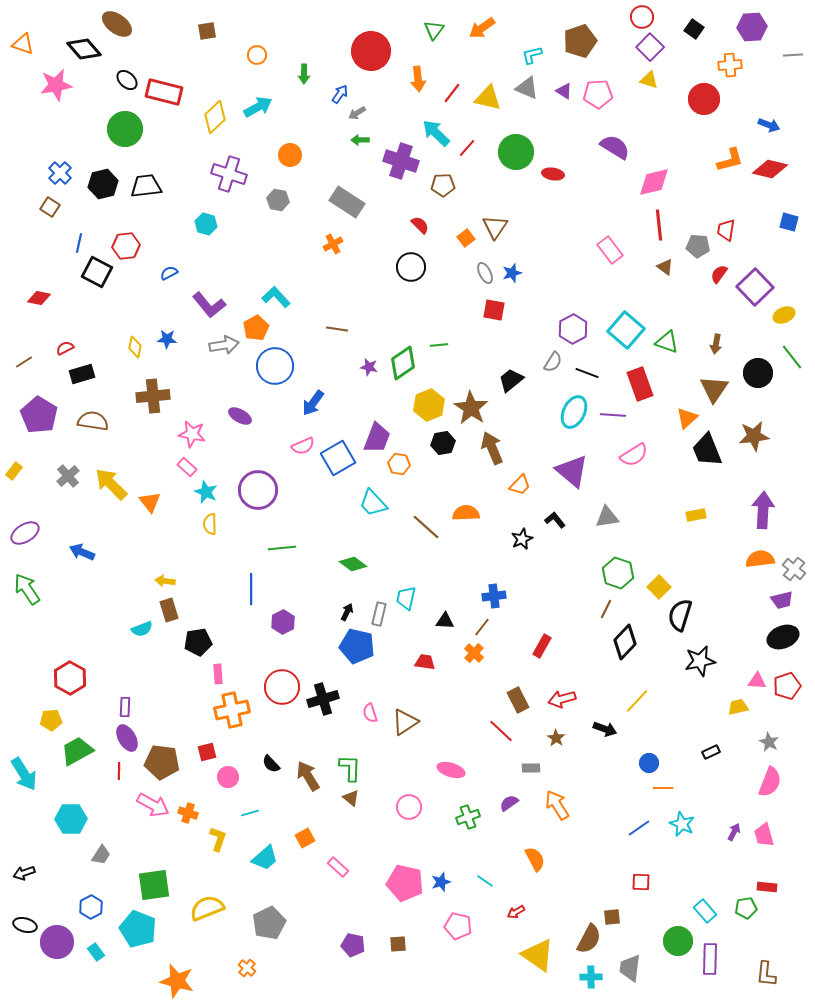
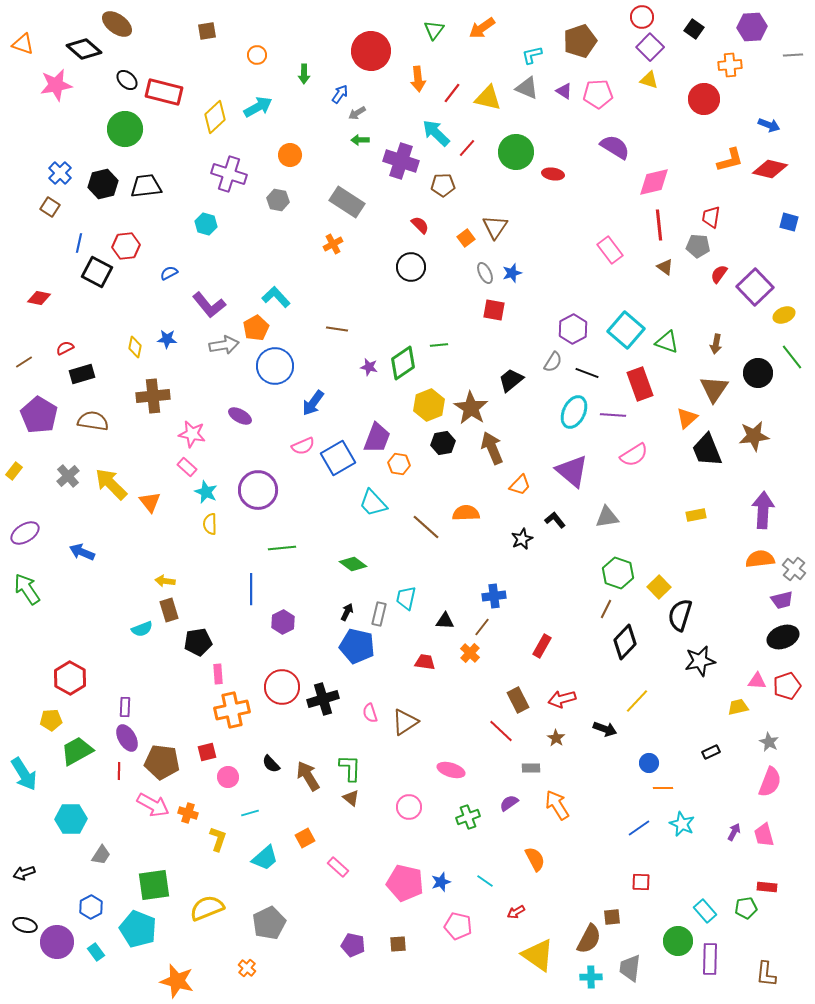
black diamond at (84, 49): rotated 8 degrees counterclockwise
red trapezoid at (726, 230): moved 15 px left, 13 px up
orange cross at (474, 653): moved 4 px left
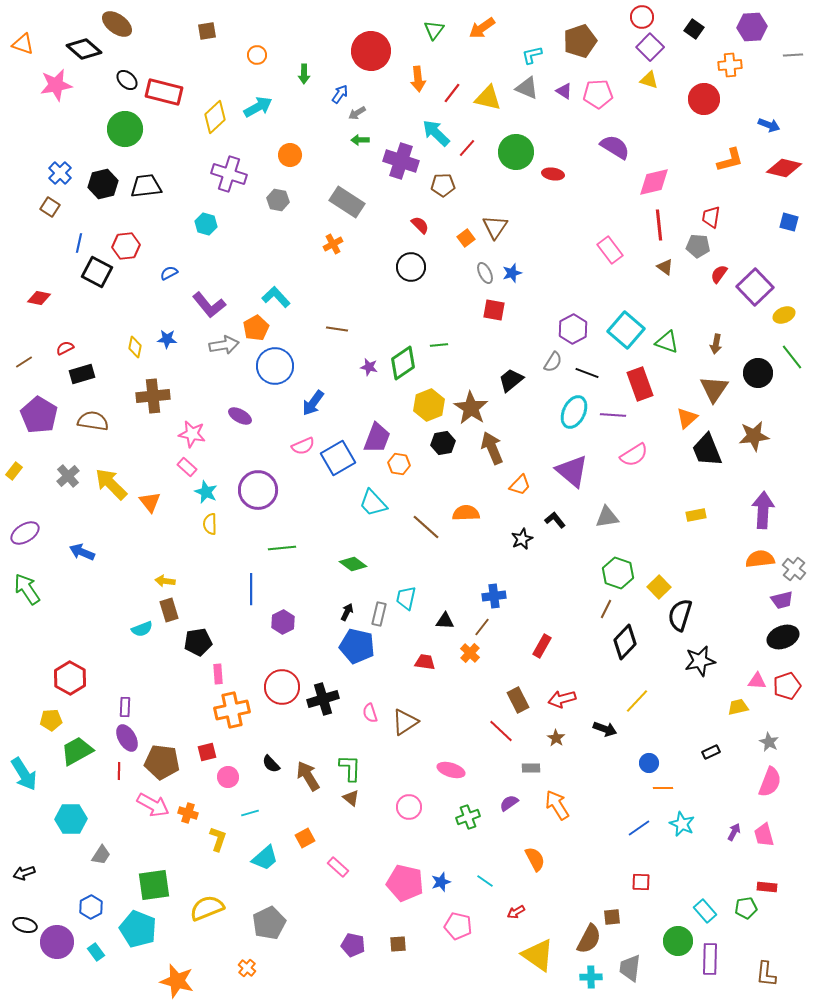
red diamond at (770, 169): moved 14 px right, 1 px up
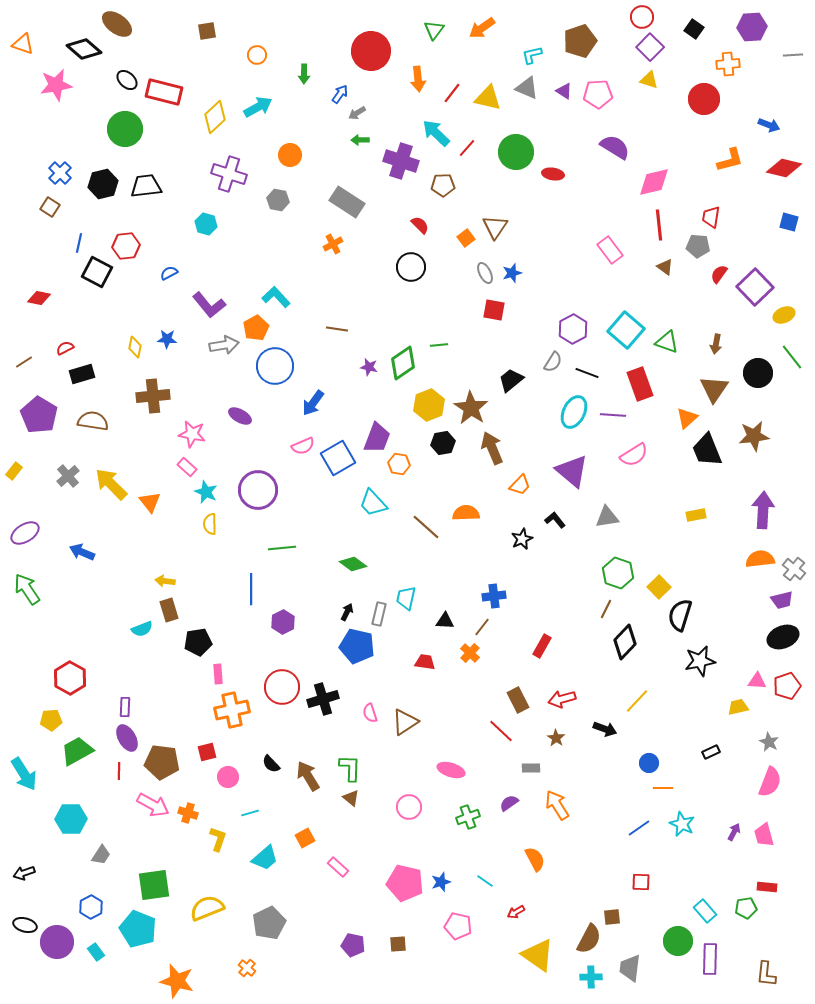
orange cross at (730, 65): moved 2 px left, 1 px up
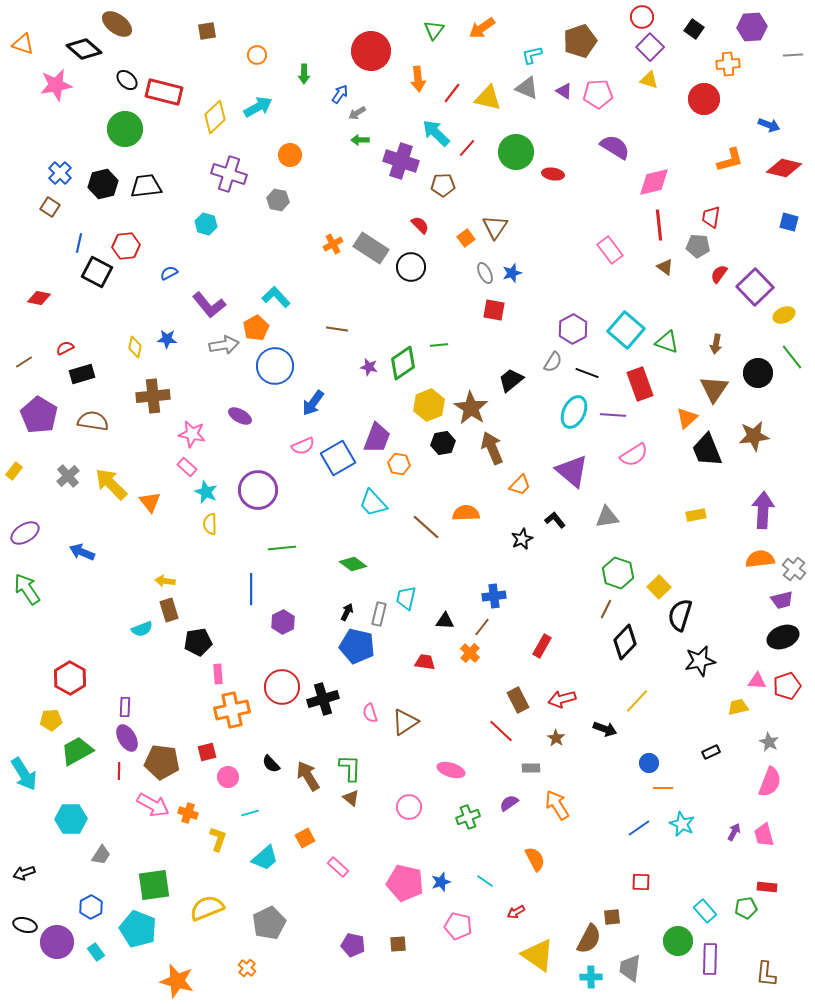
gray rectangle at (347, 202): moved 24 px right, 46 px down
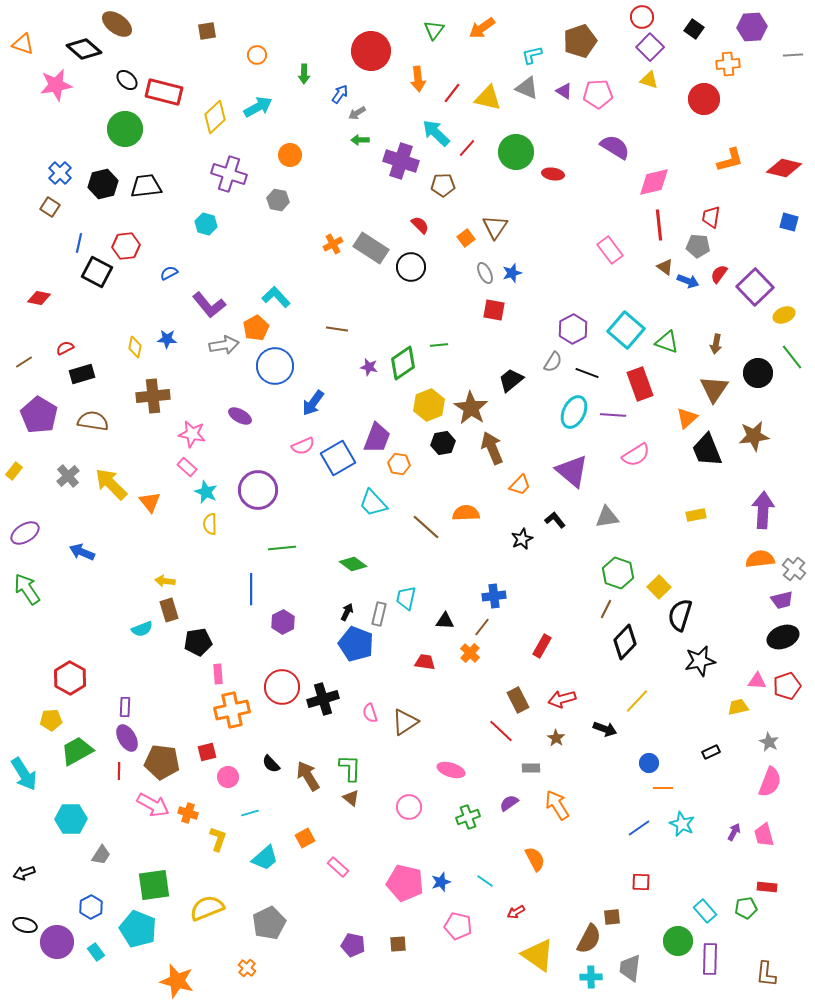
blue arrow at (769, 125): moved 81 px left, 156 px down
pink semicircle at (634, 455): moved 2 px right
blue pentagon at (357, 646): moved 1 px left, 2 px up; rotated 8 degrees clockwise
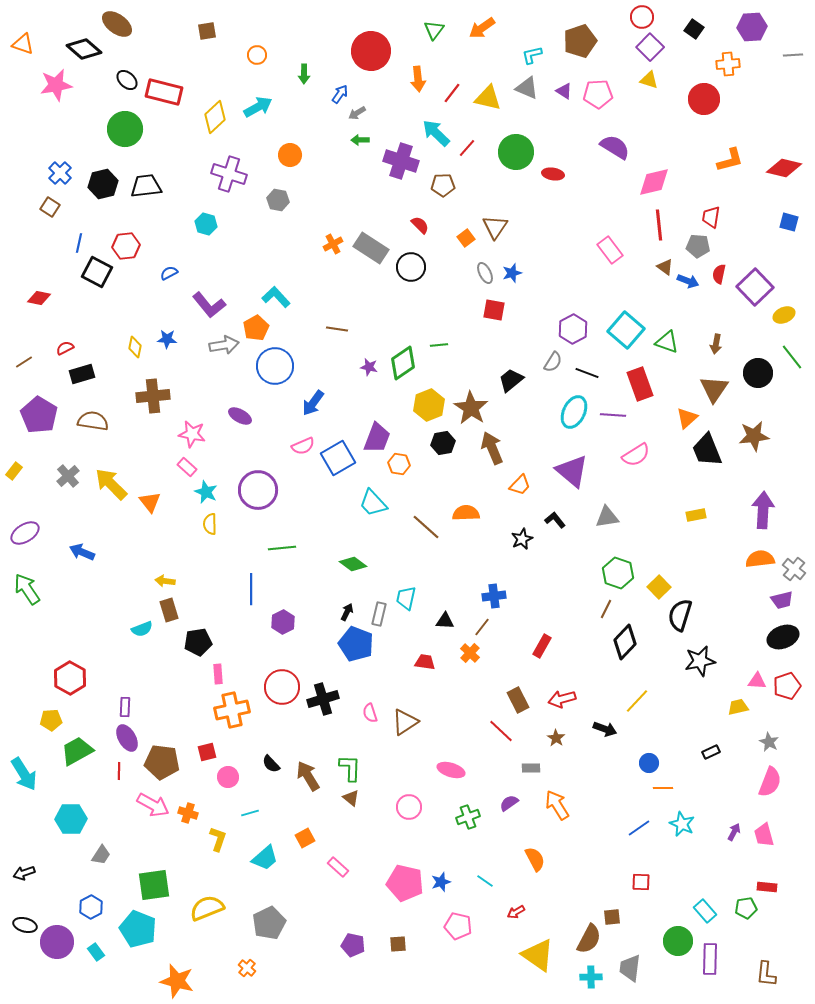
red semicircle at (719, 274): rotated 24 degrees counterclockwise
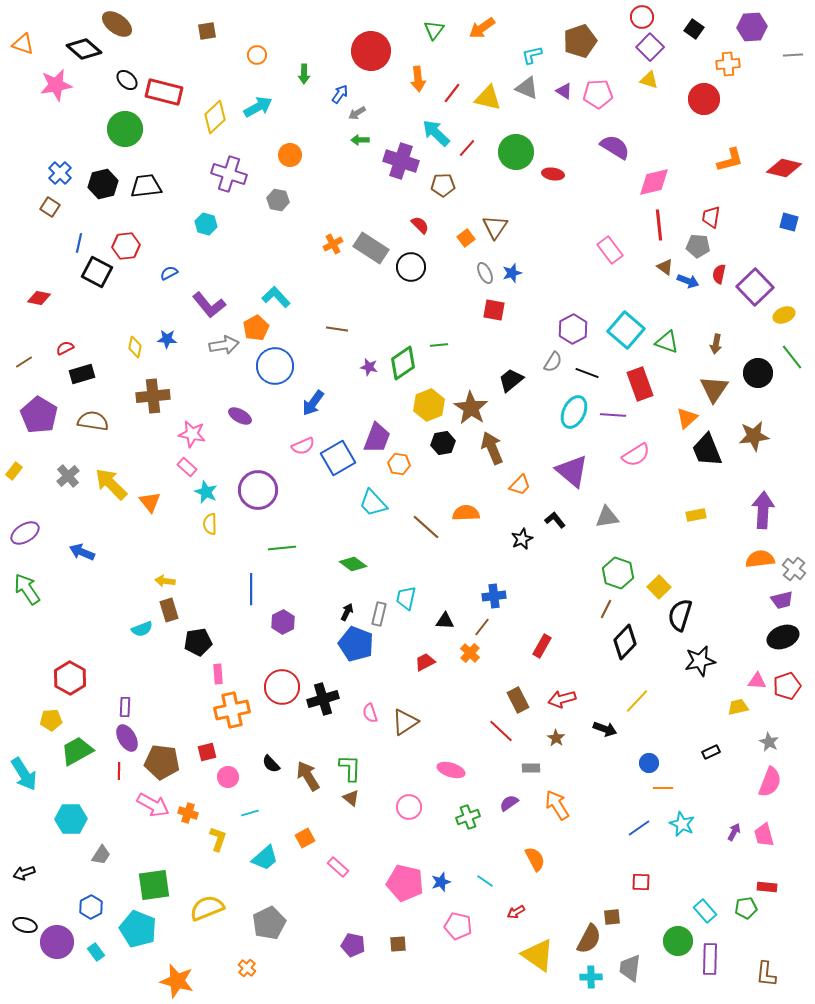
red trapezoid at (425, 662): rotated 35 degrees counterclockwise
